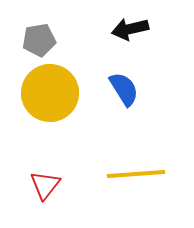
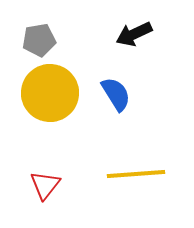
black arrow: moved 4 px right, 5 px down; rotated 12 degrees counterclockwise
blue semicircle: moved 8 px left, 5 px down
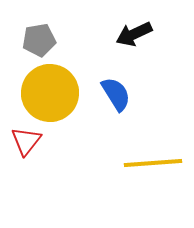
yellow line: moved 17 px right, 11 px up
red triangle: moved 19 px left, 44 px up
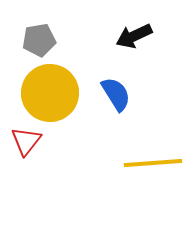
black arrow: moved 2 px down
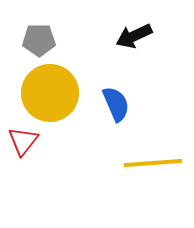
gray pentagon: rotated 8 degrees clockwise
blue semicircle: moved 10 px down; rotated 9 degrees clockwise
red triangle: moved 3 px left
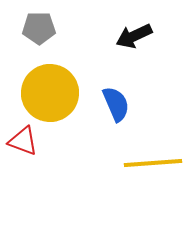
gray pentagon: moved 12 px up
red triangle: rotated 48 degrees counterclockwise
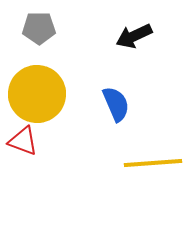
yellow circle: moved 13 px left, 1 px down
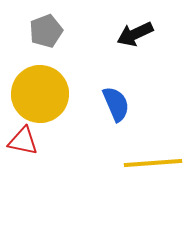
gray pentagon: moved 7 px right, 3 px down; rotated 20 degrees counterclockwise
black arrow: moved 1 px right, 2 px up
yellow circle: moved 3 px right
red triangle: rotated 8 degrees counterclockwise
